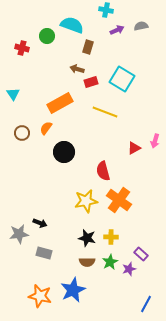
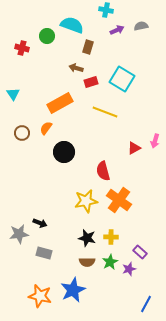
brown arrow: moved 1 px left, 1 px up
purple rectangle: moved 1 px left, 2 px up
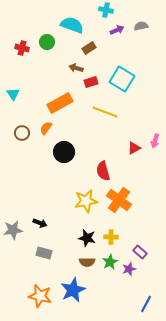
green circle: moved 6 px down
brown rectangle: moved 1 px right, 1 px down; rotated 40 degrees clockwise
gray star: moved 6 px left, 4 px up
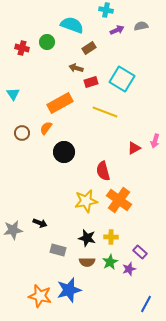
gray rectangle: moved 14 px right, 3 px up
blue star: moved 4 px left; rotated 10 degrees clockwise
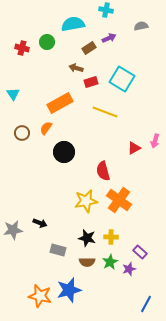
cyan semicircle: moved 1 px right, 1 px up; rotated 30 degrees counterclockwise
purple arrow: moved 8 px left, 8 px down
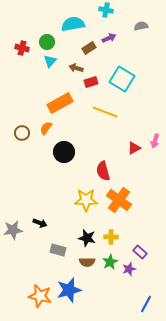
cyan triangle: moved 37 px right, 33 px up; rotated 16 degrees clockwise
yellow star: moved 1 px up; rotated 10 degrees clockwise
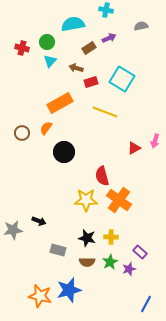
red semicircle: moved 1 px left, 5 px down
black arrow: moved 1 px left, 2 px up
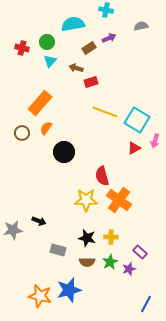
cyan square: moved 15 px right, 41 px down
orange rectangle: moved 20 px left; rotated 20 degrees counterclockwise
